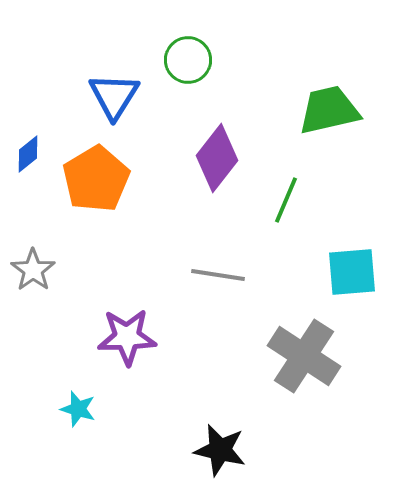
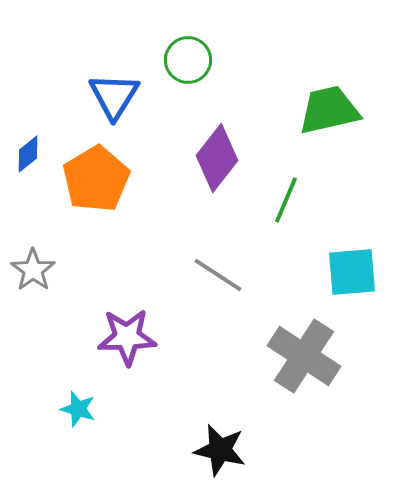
gray line: rotated 24 degrees clockwise
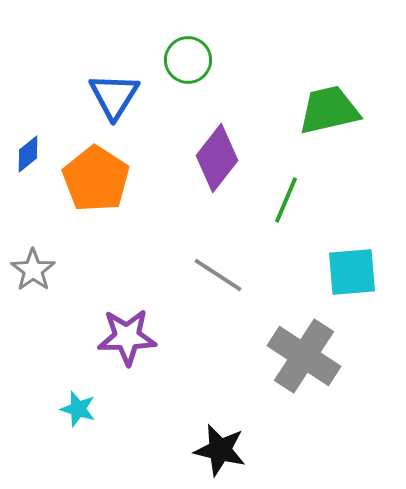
orange pentagon: rotated 8 degrees counterclockwise
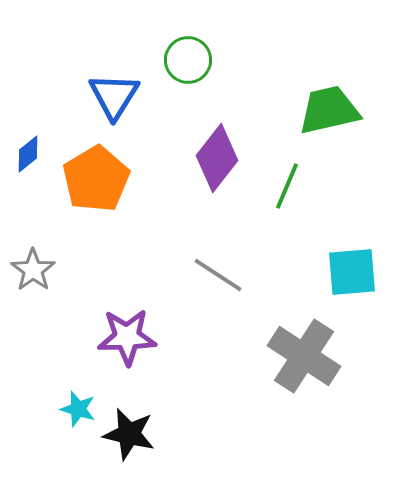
orange pentagon: rotated 8 degrees clockwise
green line: moved 1 px right, 14 px up
black star: moved 91 px left, 16 px up
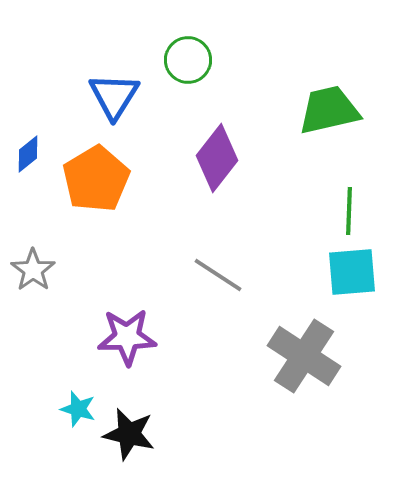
green line: moved 62 px right, 25 px down; rotated 21 degrees counterclockwise
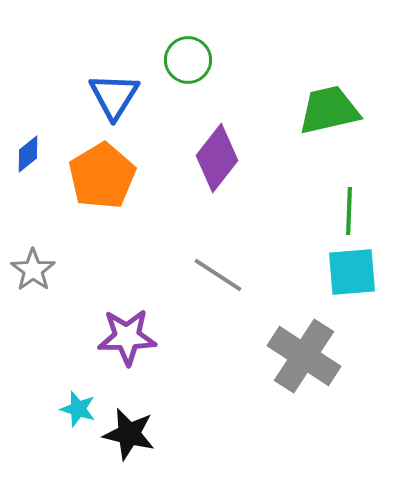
orange pentagon: moved 6 px right, 3 px up
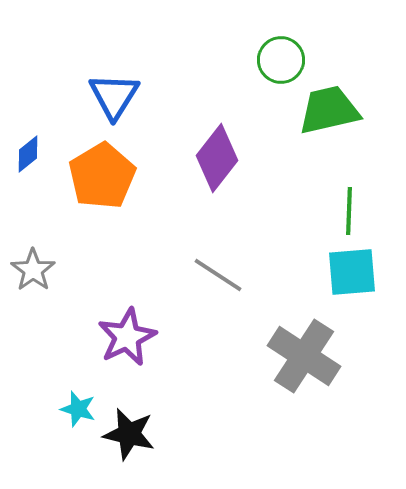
green circle: moved 93 px right
purple star: rotated 24 degrees counterclockwise
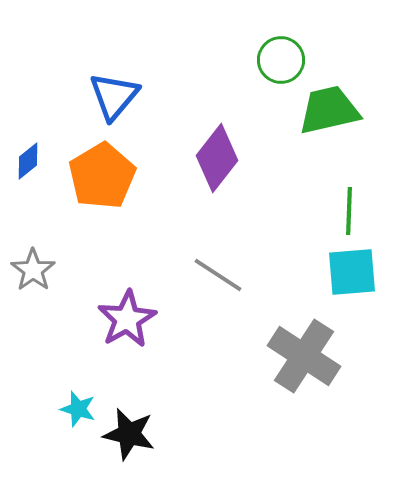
blue triangle: rotated 8 degrees clockwise
blue diamond: moved 7 px down
purple star: moved 18 px up; rotated 4 degrees counterclockwise
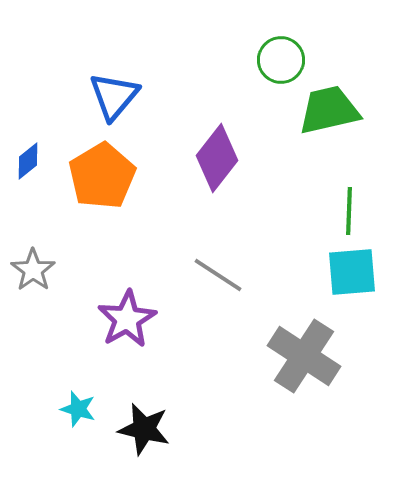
black star: moved 15 px right, 5 px up
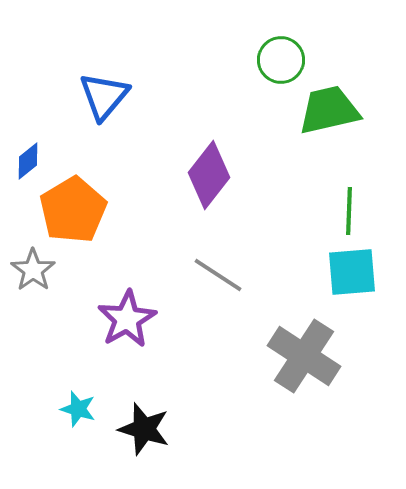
blue triangle: moved 10 px left
purple diamond: moved 8 px left, 17 px down
orange pentagon: moved 29 px left, 34 px down
black star: rotated 4 degrees clockwise
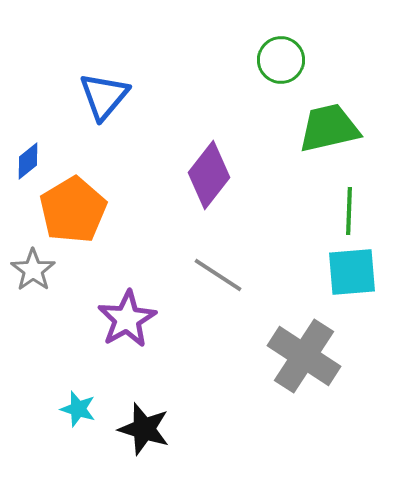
green trapezoid: moved 18 px down
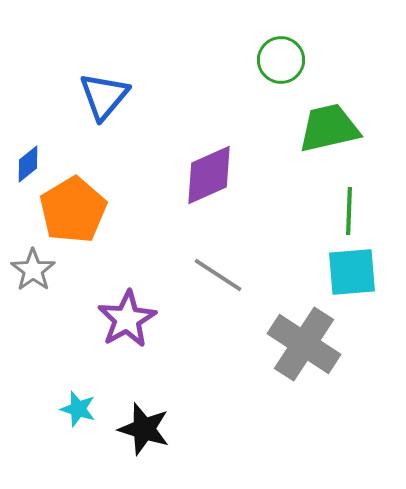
blue diamond: moved 3 px down
purple diamond: rotated 28 degrees clockwise
gray cross: moved 12 px up
